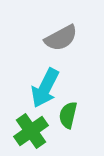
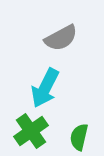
green semicircle: moved 11 px right, 22 px down
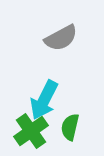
cyan arrow: moved 1 px left, 12 px down
green semicircle: moved 9 px left, 10 px up
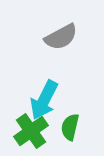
gray semicircle: moved 1 px up
